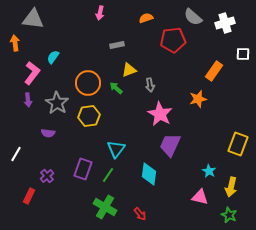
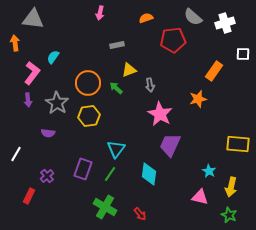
yellow rectangle: rotated 75 degrees clockwise
green line: moved 2 px right, 1 px up
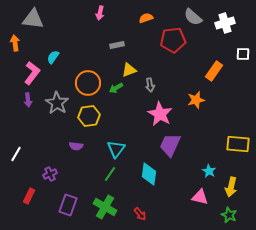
green arrow: rotated 72 degrees counterclockwise
orange star: moved 2 px left, 1 px down
purple semicircle: moved 28 px right, 13 px down
purple rectangle: moved 15 px left, 36 px down
purple cross: moved 3 px right, 2 px up; rotated 16 degrees clockwise
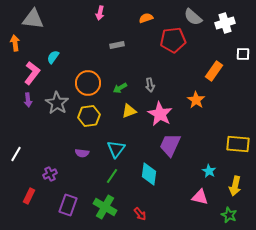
yellow triangle: moved 41 px down
green arrow: moved 4 px right
orange star: rotated 24 degrees counterclockwise
purple semicircle: moved 6 px right, 7 px down
green line: moved 2 px right, 2 px down
yellow arrow: moved 4 px right, 1 px up
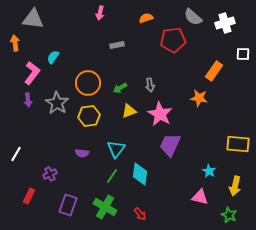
orange star: moved 3 px right, 2 px up; rotated 24 degrees counterclockwise
cyan diamond: moved 9 px left
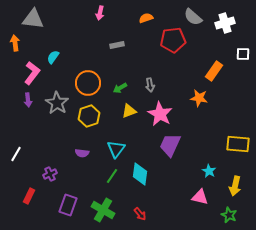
yellow hexagon: rotated 10 degrees counterclockwise
green cross: moved 2 px left, 3 px down
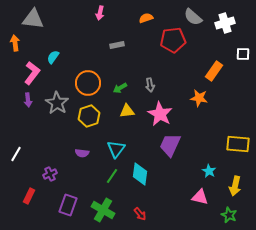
yellow triangle: moved 2 px left; rotated 14 degrees clockwise
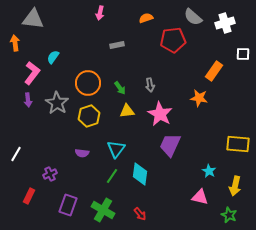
green arrow: rotated 96 degrees counterclockwise
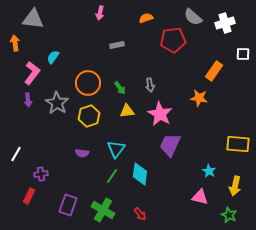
purple cross: moved 9 px left; rotated 16 degrees clockwise
